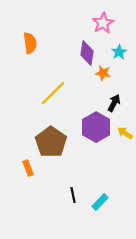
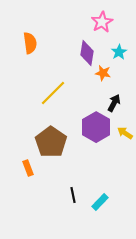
pink star: moved 1 px left, 1 px up
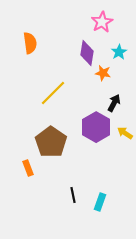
cyan rectangle: rotated 24 degrees counterclockwise
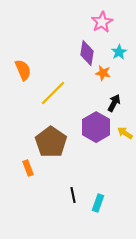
orange semicircle: moved 7 px left, 27 px down; rotated 15 degrees counterclockwise
cyan rectangle: moved 2 px left, 1 px down
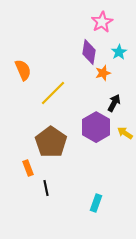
purple diamond: moved 2 px right, 1 px up
orange star: rotated 28 degrees counterclockwise
black line: moved 27 px left, 7 px up
cyan rectangle: moved 2 px left
